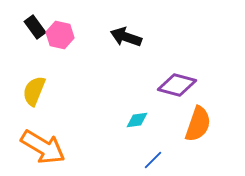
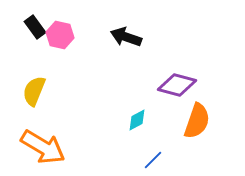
cyan diamond: rotated 20 degrees counterclockwise
orange semicircle: moved 1 px left, 3 px up
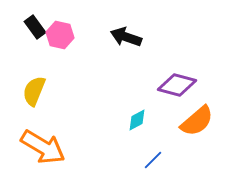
orange semicircle: rotated 30 degrees clockwise
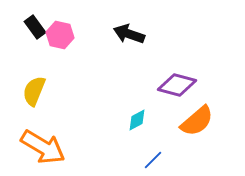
black arrow: moved 3 px right, 3 px up
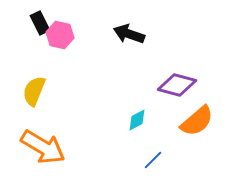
black rectangle: moved 5 px right, 4 px up; rotated 10 degrees clockwise
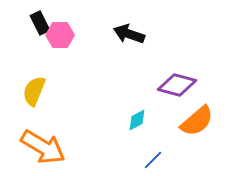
pink hexagon: rotated 12 degrees counterclockwise
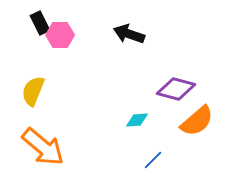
purple diamond: moved 1 px left, 4 px down
yellow semicircle: moved 1 px left
cyan diamond: rotated 25 degrees clockwise
orange arrow: rotated 9 degrees clockwise
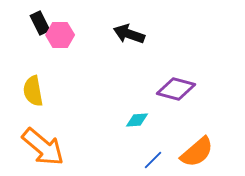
yellow semicircle: rotated 32 degrees counterclockwise
orange semicircle: moved 31 px down
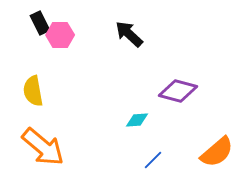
black arrow: rotated 24 degrees clockwise
purple diamond: moved 2 px right, 2 px down
orange semicircle: moved 20 px right
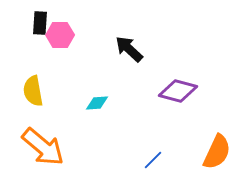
black rectangle: rotated 30 degrees clockwise
black arrow: moved 15 px down
cyan diamond: moved 40 px left, 17 px up
orange semicircle: rotated 24 degrees counterclockwise
